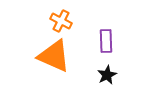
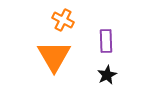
orange cross: moved 2 px right, 1 px up
orange triangle: rotated 36 degrees clockwise
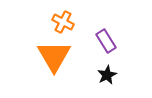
orange cross: moved 2 px down
purple rectangle: rotated 30 degrees counterclockwise
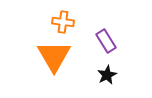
orange cross: rotated 20 degrees counterclockwise
